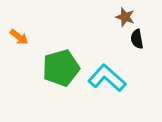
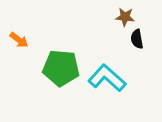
brown star: rotated 12 degrees counterclockwise
orange arrow: moved 3 px down
green pentagon: rotated 21 degrees clockwise
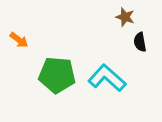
brown star: rotated 12 degrees clockwise
black semicircle: moved 3 px right, 3 px down
green pentagon: moved 4 px left, 7 px down
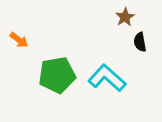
brown star: rotated 24 degrees clockwise
green pentagon: rotated 15 degrees counterclockwise
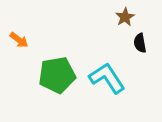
black semicircle: moved 1 px down
cyan L-shape: rotated 15 degrees clockwise
